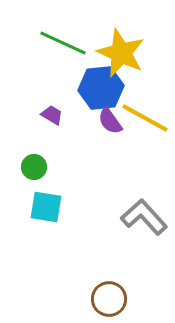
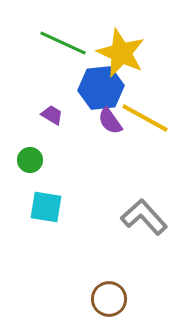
green circle: moved 4 px left, 7 px up
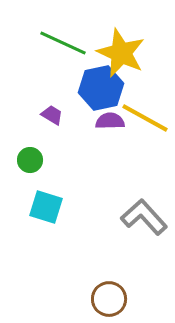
blue hexagon: rotated 6 degrees counterclockwise
purple semicircle: rotated 124 degrees clockwise
cyan square: rotated 8 degrees clockwise
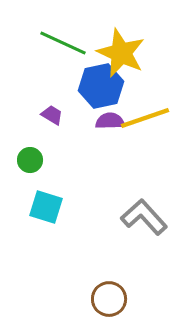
blue hexagon: moved 2 px up
yellow line: rotated 48 degrees counterclockwise
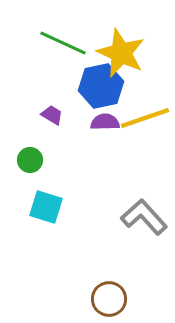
purple semicircle: moved 5 px left, 1 px down
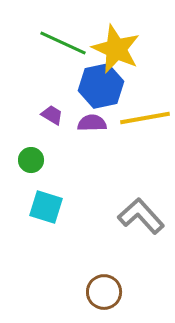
yellow star: moved 5 px left, 4 px up
yellow line: rotated 9 degrees clockwise
purple semicircle: moved 13 px left, 1 px down
green circle: moved 1 px right
gray L-shape: moved 3 px left, 1 px up
brown circle: moved 5 px left, 7 px up
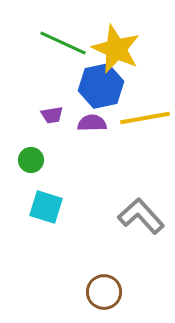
purple trapezoid: rotated 140 degrees clockwise
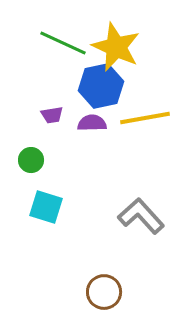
yellow star: moved 2 px up
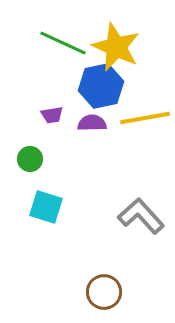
green circle: moved 1 px left, 1 px up
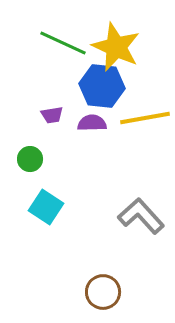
blue hexagon: moved 1 px right; rotated 18 degrees clockwise
cyan square: rotated 16 degrees clockwise
brown circle: moved 1 px left
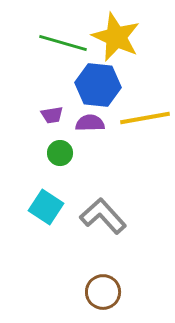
green line: rotated 9 degrees counterclockwise
yellow star: moved 10 px up
blue hexagon: moved 4 px left, 1 px up
purple semicircle: moved 2 px left
green circle: moved 30 px right, 6 px up
gray L-shape: moved 38 px left
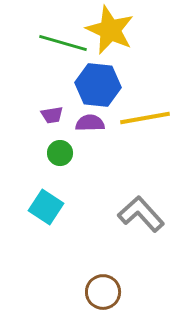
yellow star: moved 6 px left, 7 px up
gray L-shape: moved 38 px right, 2 px up
